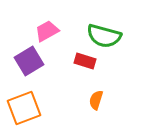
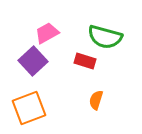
pink trapezoid: moved 2 px down
green semicircle: moved 1 px right, 1 px down
purple square: moved 4 px right; rotated 12 degrees counterclockwise
orange square: moved 5 px right
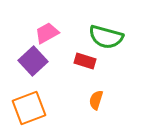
green semicircle: moved 1 px right
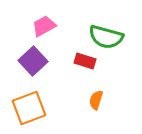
pink trapezoid: moved 3 px left, 7 px up
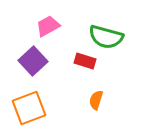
pink trapezoid: moved 4 px right
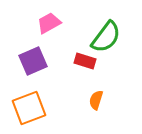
pink trapezoid: moved 1 px right, 3 px up
green semicircle: rotated 68 degrees counterclockwise
purple square: rotated 20 degrees clockwise
